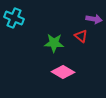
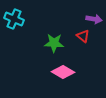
cyan cross: moved 1 px down
red triangle: moved 2 px right
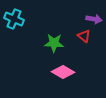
red triangle: moved 1 px right
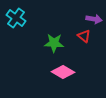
cyan cross: moved 2 px right, 1 px up; rotated 12 degrees clockwise
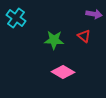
purple arrow: moved 5 px up
green star: moved 3 px up
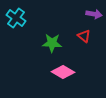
green star: moved 2 px left, 3 px down
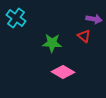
purple arrow: moved 5 px down
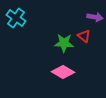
purple arrow: moved 1 px right, 2 px up
green star: moved 12 px right
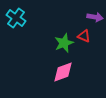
red triangle: rotated 16 degrees counterclockwise
green star: rotated 24 degrees counterclockwise
pink diamond: rotated 50 degrees counterclockwise
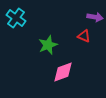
green star: moved 16 px left, 2 px down
